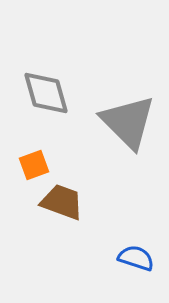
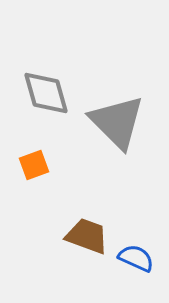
gray triangle: moved 11 px left
brown trapezoid: moved 25 px right, 34 px down
blue semicircle: rotated 6 degrees clockwise
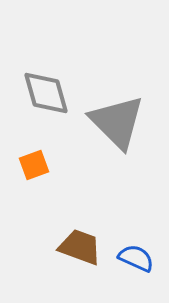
brown trapezoid: moved 7 px left, 11 px down
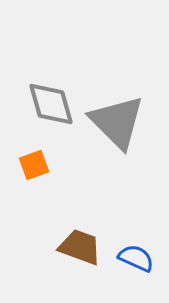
gray diamond: moved 5 px right, 11 px down
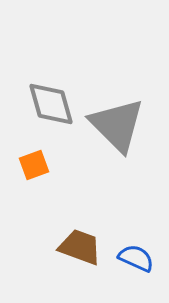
gray triangle: moved 3 px down
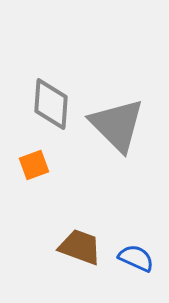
gray diamond: rotated 20 degrees clockwise
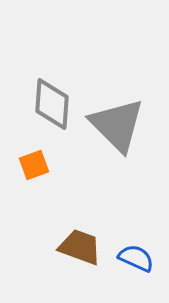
gray diamond: moved 1 px right
